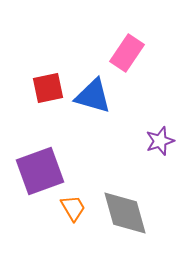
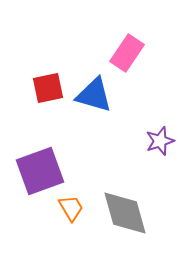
blue triangle: moved 1 px right, 1 px up
orange trapezoid: moved 2 px left
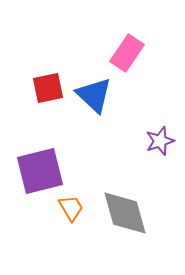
blue triangle: rotated 27 degrees clockwise
purple square: rotated 6 degrees clockwise
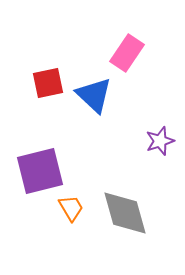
red square: moved 5 px up
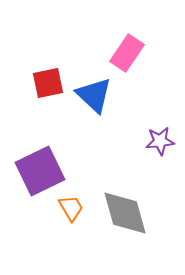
purple star: rotated 12 degrees clockwise
purple square: rotated 12 degrees counterclockwise
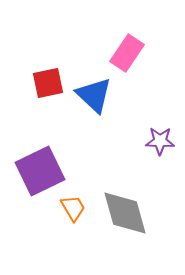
purple star: rotated 8 degrees clockwise
orange trapezoid: moved 2 px right
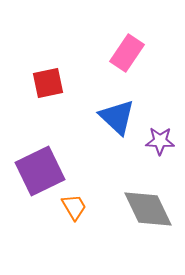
blue triangle: moved 23 px right, 22 px down
orange trapezoid: moved 1 px right, 1 px up
gray diamond: moved 23 px right, 4 px up; rotated 10 degrees counterclockwise
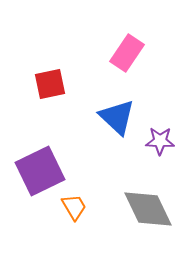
red square: moved 2 px right, 1 px down
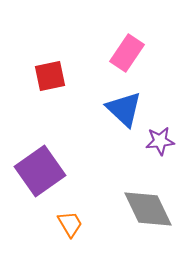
red square: moved 8 px up
blue triangle: moved 7 px right, 8 px up
purple star: rotated 8 degrees counterclockwise
purple square: rotated 9 degrees counterclockwise
orange trapezoid: moved 4 px left, 17 px down
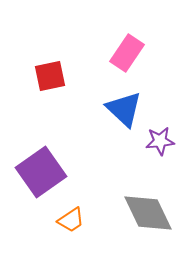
purple square: moved 1 px right, 1 px down
gray diamond: moved 4 px down
orange trapezoid: moved 1 px right, 4 px up; rotated 88 degrees clockwise
